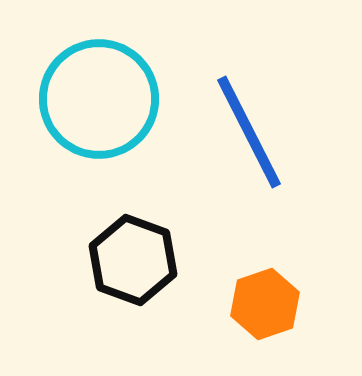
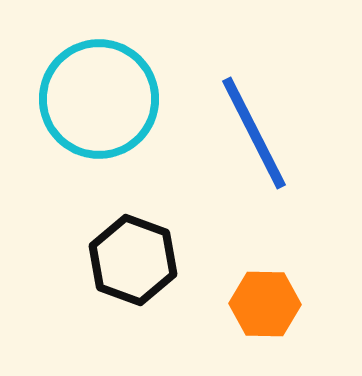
blue line: moved 5 px right, 1 px down
orange hexagon: rotated 20 degrees clockwise
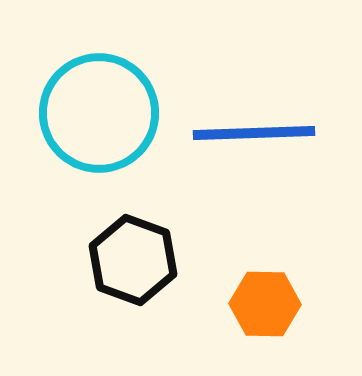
cyan circle: moved 14 px down
blue line: rotated 65 degrees counterclockwise
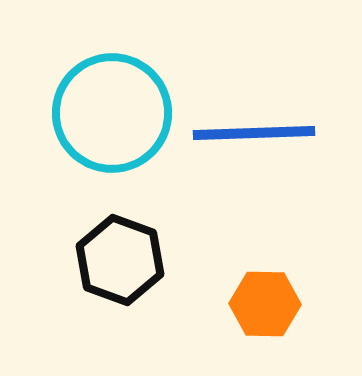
cyan circle: moved 13 px right
black hexagon: moved 13 px left
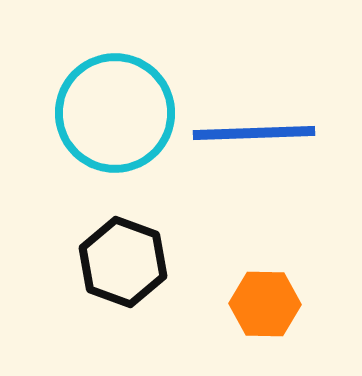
cyan circle: moved 3 px right
black hexagon: moved 3 px right, 2 px down
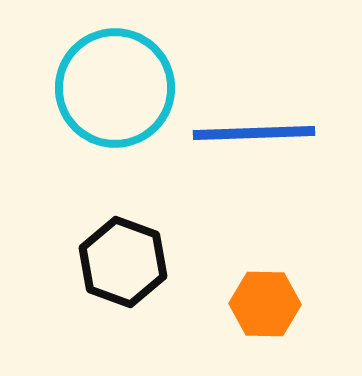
cyan circle: moved 25 px up
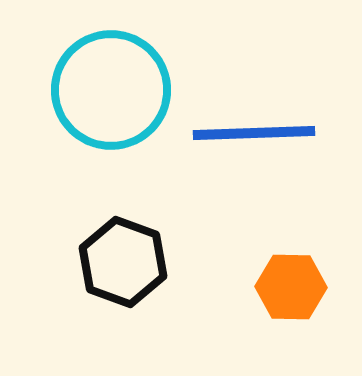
cyan circle: moved 4 px left, 2 px down
orange hexagon: moved 26 px right, 17 px up
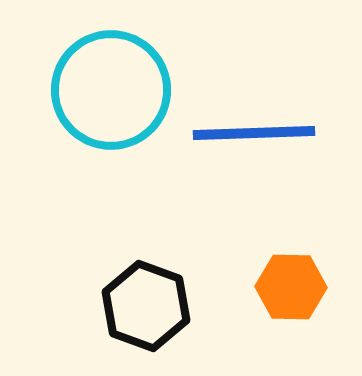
black hexagon: moved 23 px right, 44 px down
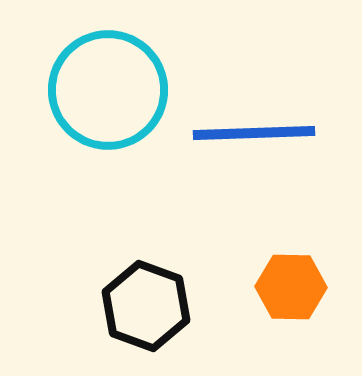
cyan circle: moved 3 px left
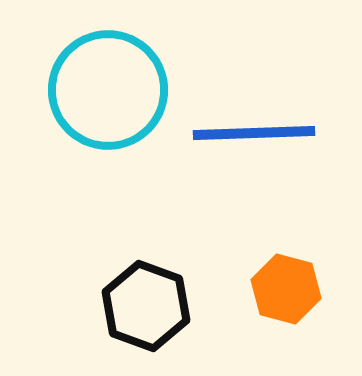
orange hexagon: moved 5 px left, 2 px down; rotated 14 degrees clockwise
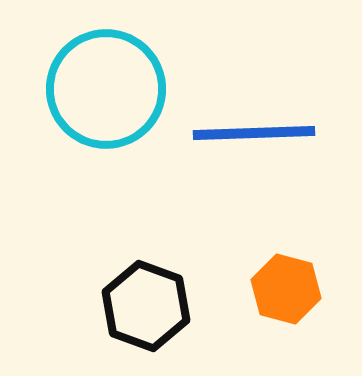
cyan circle: moved 2 px left, 1 px up
